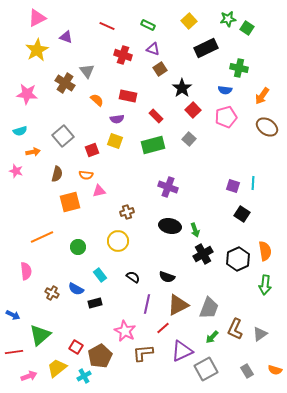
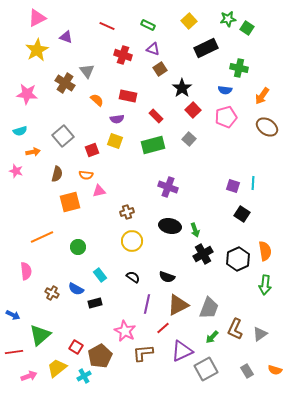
yellow circle at (118, 241): moved 14 px right
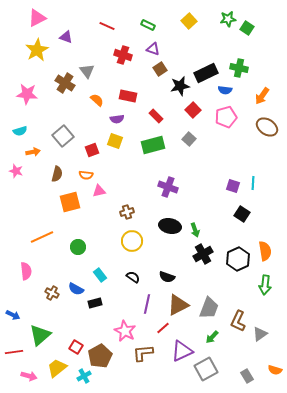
black rectangle at (206, 48): moved 25 px down
black star at (182, 88): moved 2 px left, 2 px up; rotated 24 degrees clockwise
brown L-shape at (235, 329): moved 3 px right, 8 px up
gray rectangle at (247, 371): moved 5 px down
pink arrow at (29, 376): rotated 35 degrees clockwise
